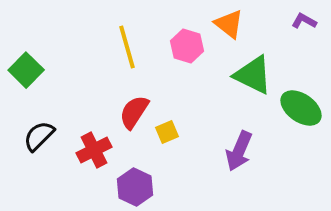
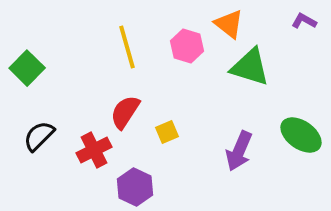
green square: moved 1 px right, 2 px up
green triangle: moved 3 px left, 8 px up; rotated 9 degrees counterclockwise
green ellipse: moved 27 px down
red semicircle: moved 9 px left
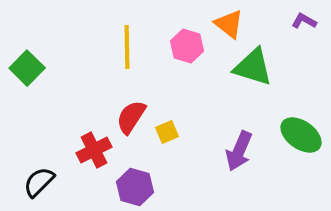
yellow line: rotated 15 degrees clockwise
green triangle: moved 3 px right
red semicircle: moved 6 px right, 5 px down
black semicircle: moved 46 px down
purple hexagon: rotated 9 degrees counterclockwise
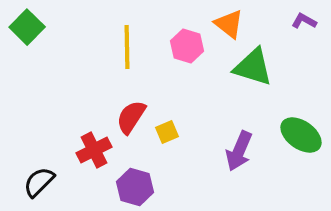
green square: moved 41 px up
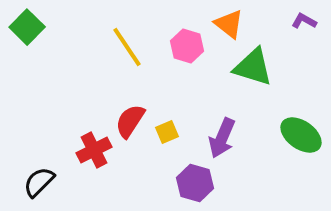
yellow line: rotated 33 degrees counterclockwise
red semicircle: moved 1 px left, 4 px down
purple arrow: moved 17 px left, 13 px up
purple hexagon: moved 60 px right, 4 px up
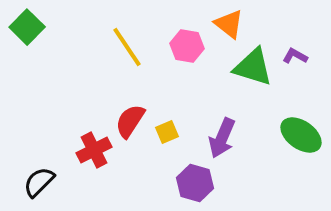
purple L-shape: moved 9 px left, 35 px down
pink hexagon: rotated 8 degrees counterclockwise
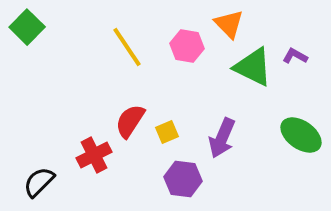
orange triangle: rotated 8 degrees clockwise
green triangle: rotated 9 degrees clockwise
red cross: moved 5 px down
purple hexagon: moved 12 px left, 4 px up; rotated 9 degrees counterclockwise
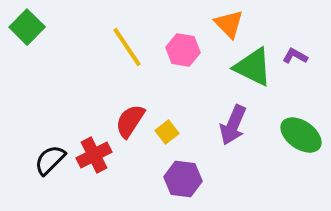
pink hexagon: moved 4 px left, 4 px down
yellow square: rotated 15 degrees counterclockwise
purple arrow: moved 11 px right, 13 px up
black semicircle: moved 11 px right, 22 px up
